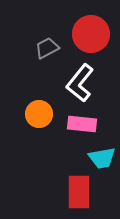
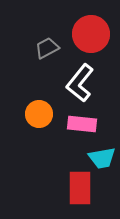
red rectangle: moved 1 px right, 4 px up
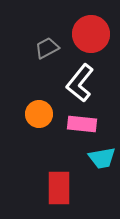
red rectangle: moved 21 px left
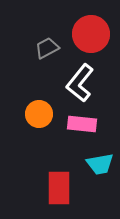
cyan trapezoid: moved 2 px left, 6 px down
